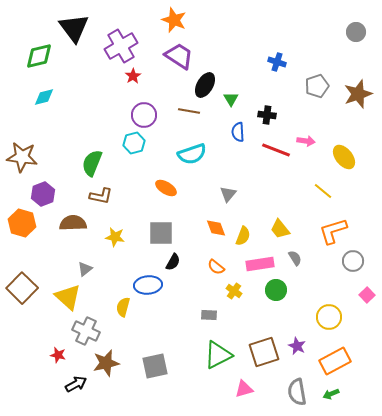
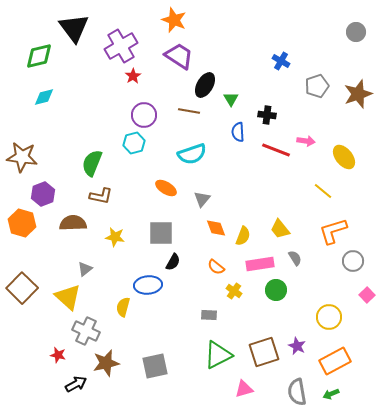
blue cross at (277, 62): moved 4 px right, 1 px up; rotated 12 degrees clockwise
gray triangle at (228, 194): moved 26 px left, 5 px down
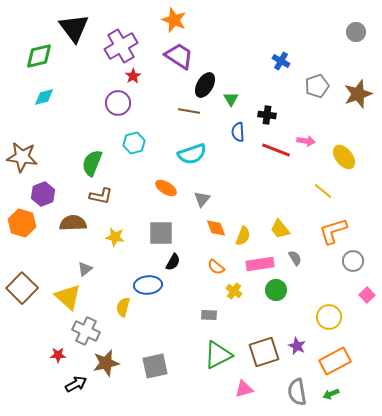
purple circle at (144, 115): moved 26 px left, 12 px up
red star at (58, 355): rotated 14 degrees counterclockwise
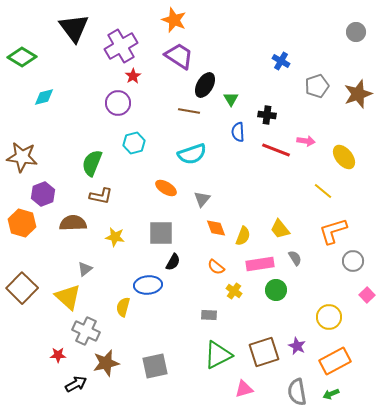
green diamond at (39, 56): moved 17 px left, 1 px down; rotated 44 degrees clockwise
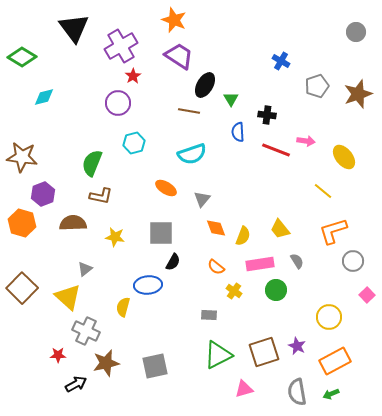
gray semicircle at (295, 258): moved 2 px right, 3 px down
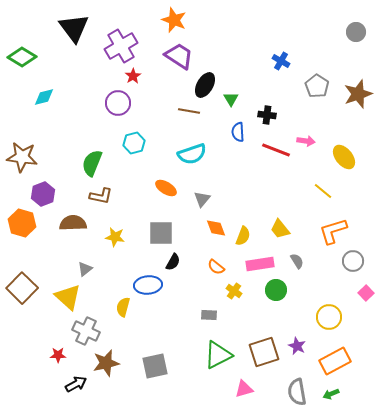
gray pentagon at (317, 86): rotated 20 degrees counterclockwise
pink square at (367, 295): moved 1 px left, 2 px up
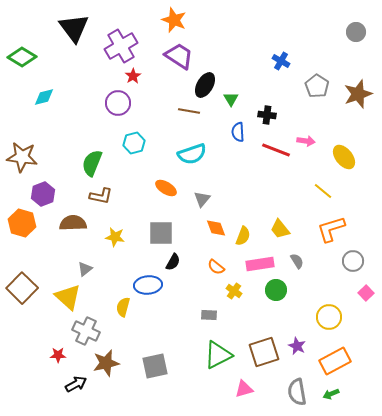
orange L-shape at (333, 231): moved 2 px left, 2 px up
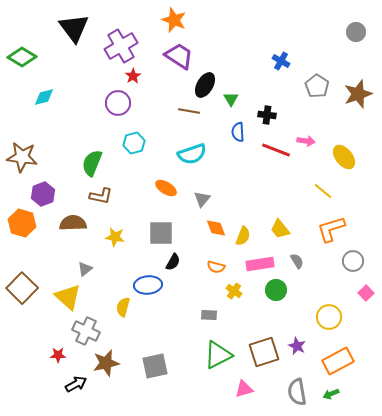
orange semicircle at (216, 267): rotated 24 degrees counterclockwise
orange rectangle at (335, 361): moved 3 px right
